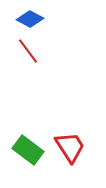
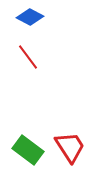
blue diamond: moved 2 px up
red line: moved 6 px down
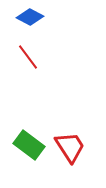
green rectangle: moved 1 px right, 5 px up
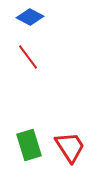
green rectangle: rotated 36 degrees clockwise
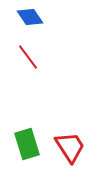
blue diamond: rotated 28 degrees clockwise
green rectangle: moved 2 px left, 1 px up
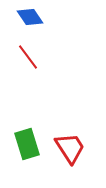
red trapezoid: moved 1 px down
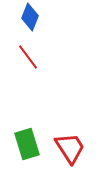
blue diamond: rotated 56 degrees clockwise
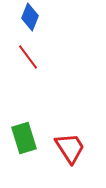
green rectangle: moved 3 px left, 6 px up
